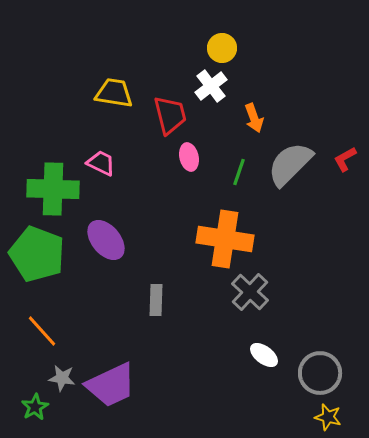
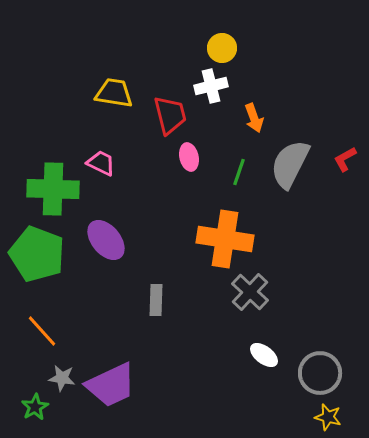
white cross: rotated 24 degrees clockwise
gray semicircle: rotated 18 degrees counterclockwise
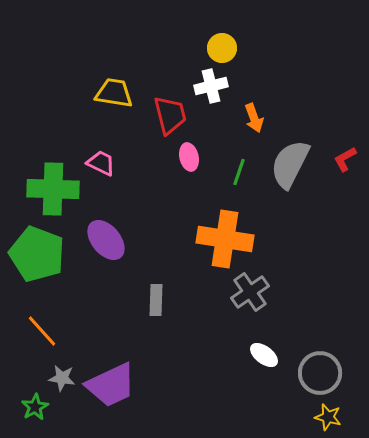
gray cross: rotated 12 degrees clockwise
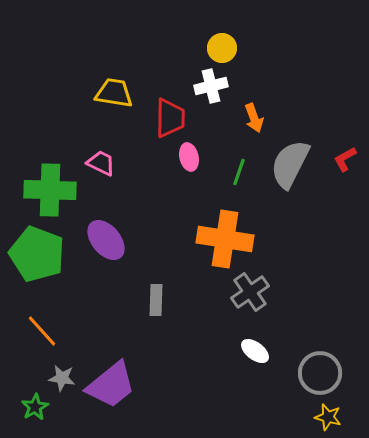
red trapezoid: moved 3 px down; rotated 15 degrees clockwise
green cross: moved 3 px left, 1 px down
white ellipse: moved 9 px left, 4 px up
purple trapezoid: rotated 14 degrees counterclockwise
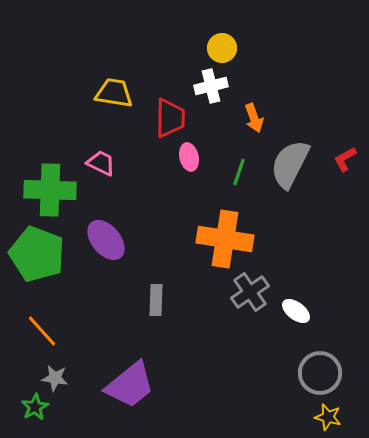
white ellipse: moved 41 px right, 40 px up
gray star: moved 7 px left
purple trapezoid: moved 19 px right
